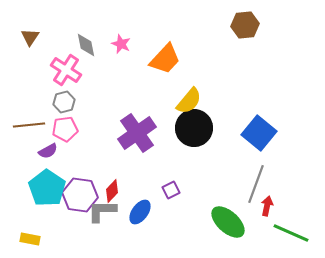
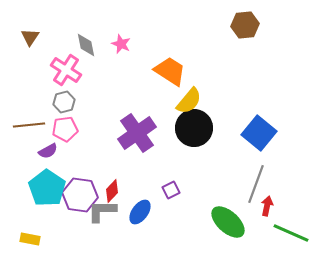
orange trapezoid: moved 5 px right, 12 px down; rotated 100 degrees counterclockwise
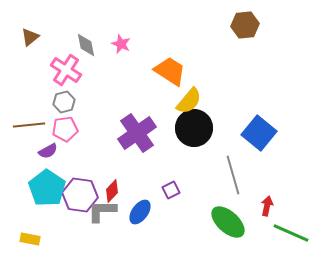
brown triangle: rotated 18 degrees clockwise
gray line: moved 23 px left, 9 px up; rotated 36 degrees counterclockwise
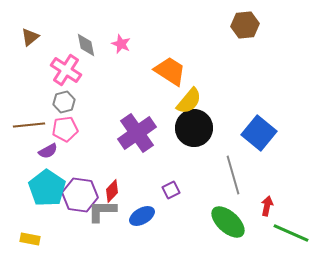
blue ellipse: moved 2 px right, 4 px down; rotated 25 degrees clockwise
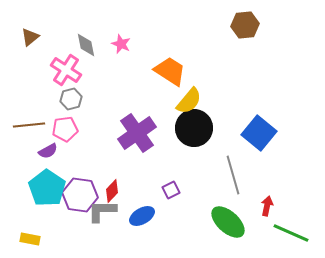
gray hexagon: moved 7 px right, 3 px up
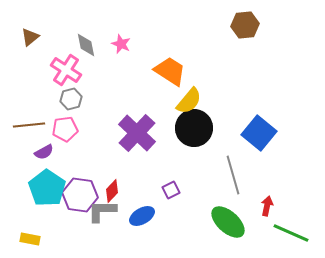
purple cross: rotated 12 degrees counterclockwise
purple semicircle: moved 4 px left, 1 px down
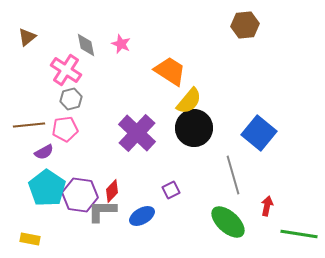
brown triangle: moved 3 px left
green line: moved 8 px right, 1 px down; rotated 15 degrees counterclockwise
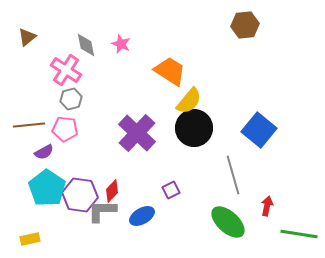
pink pentagon: rotated 15 degrees clockwise
blue square: moved 3 px up
yellow rectangle: rotated 24 degrees counterclockwise
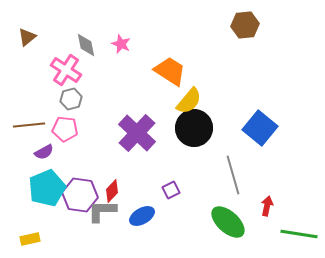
blue square: moved 1 px right, 2 px up
cyan pentagon: rotated 15 degrees clockwise
